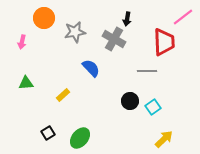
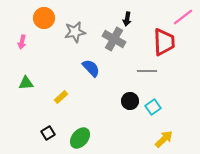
yellow rectangle: moved 2 px left, 2 px down
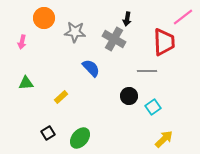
gray star: rotated 15 degrees clockwise
black circle: moved 1 px left, 5 px up
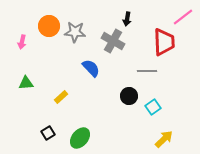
orange circle: moved 5 px right, 8 px down
gray cross: moved 1 px left, 2 px down
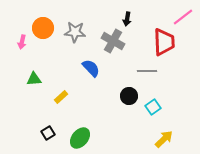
orange circle: moved 6 px left, 2 px down
green triangle: moved 8 px right, 4 px up
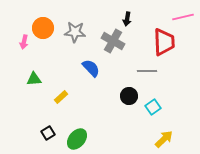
pink line: rotated 25 degrees clockwise
pink arrow: moved 2 px right
green ellipse: moved 3 px left, 1 px down
